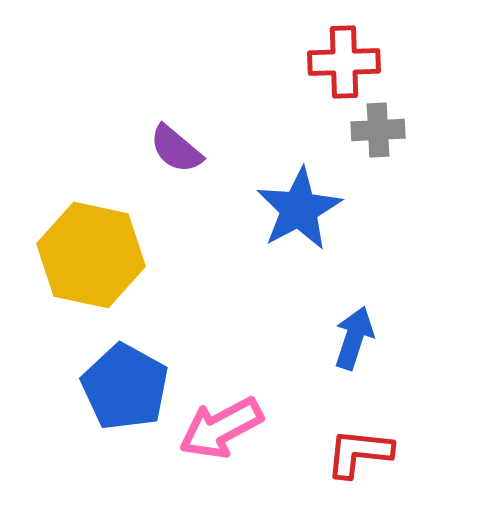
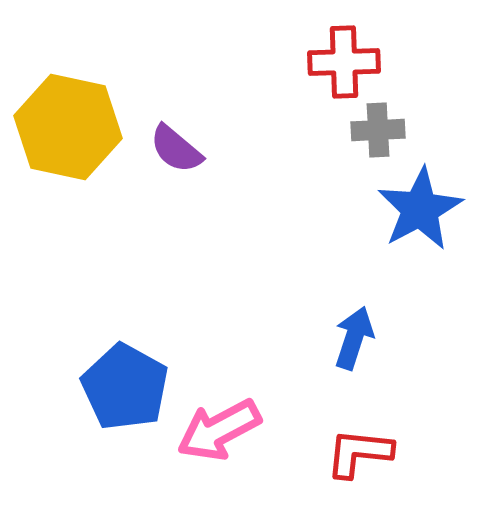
blue star: moved 121 px right
yellow hexagon: moved 23 px left, 128 px up
pink arrow: moved 2 px left, 2 px down
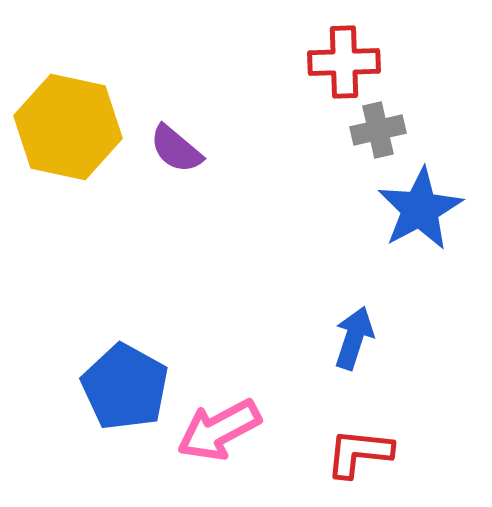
gray cross: rotated 10 degrees counterclockwise
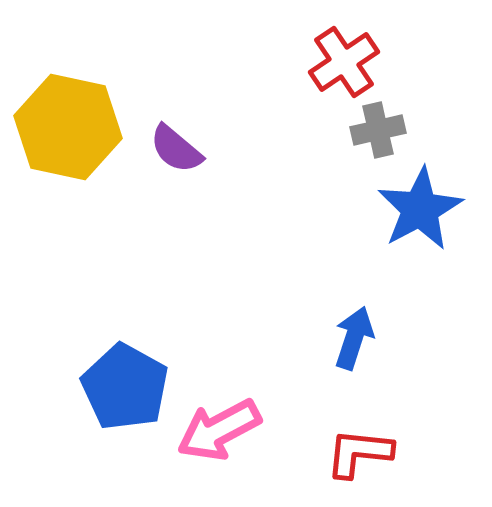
red cross: rotated 32 degrees counterclockwise
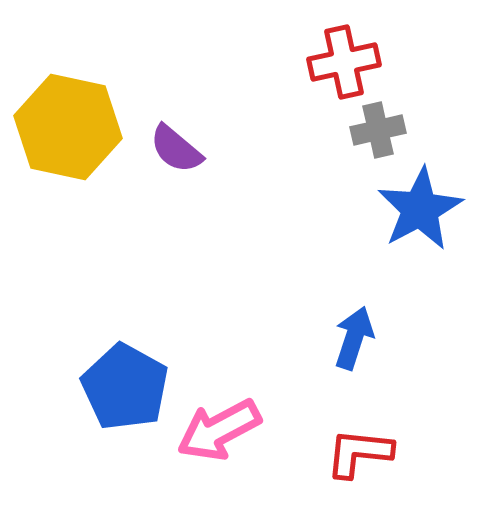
red cross: rotated 22 degrees clockwise
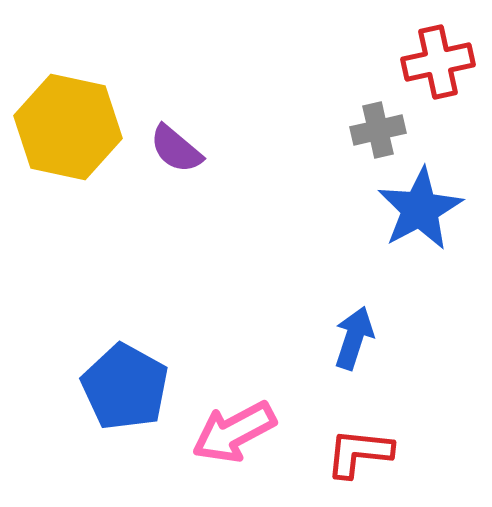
red cross: moved 94 px right
pink arrow: moved 15 px right, 2 px down
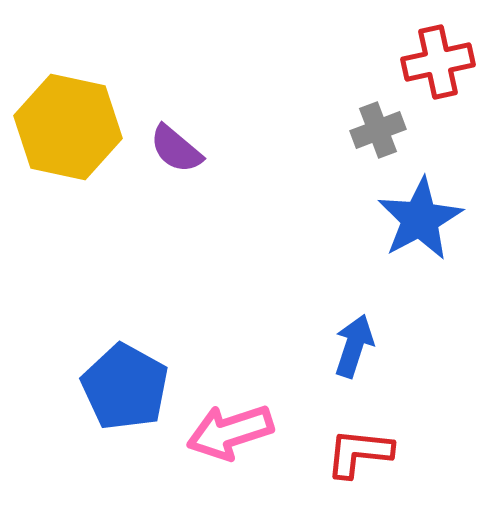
gray cross: rotated 8 degrees counterclockwise
blue star: moved 10 px down
blue arrow: moved 8 px down
pink arrow: moved 4 px left; rotated 10 degrees clockwise
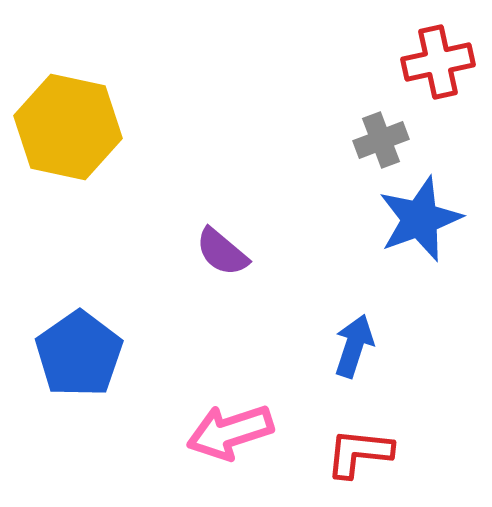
gray cross: moved 3 px right, 10 px down
purple semicircle: moved 46 px right, 103 px down
blue star: rotated 8 degrees clockwise
blue pentagon: moved 46 px left, 33 px up; rotated 8 degrees clockwise
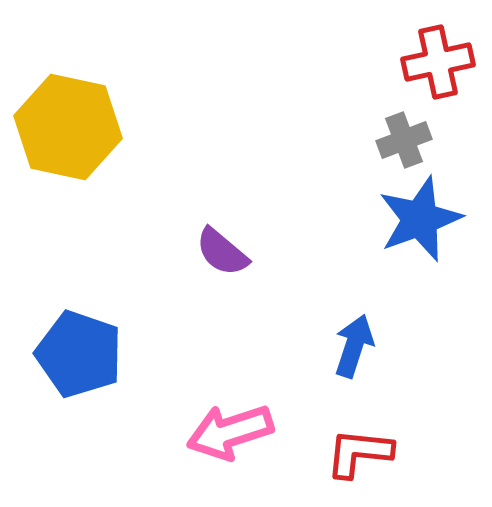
gray cross: moved 23 px right
blue pentagon: rotated 18 degrees counterclockwise
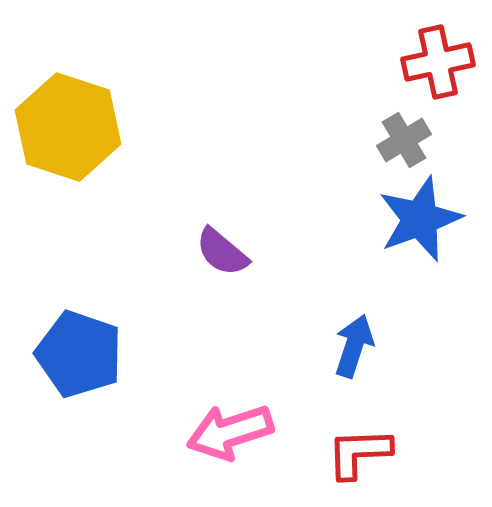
yellow hexagon: rotated 6 degrees clockwise
gray cross: rotated 10 degrees counterclockwise
red L-shape: rotated 8 degrees counterclockwise
